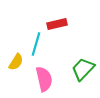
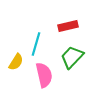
red rectangle: moved 11 px right, 2 px down
green trapezoid: moved 11 px left, 12 px up
pink semicircle: moved 4 px up
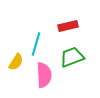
green trapezoid: rotated 25 degrees clockwise
pink semicircle: rotated 10 degrees clockwise
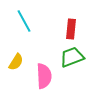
red rectangle: moved 3 px right, 3 px down; rotated 72 degrees counterclockwise
cyan line: moved 12 px left, 23 px up; rotated 45 degrees counterclockwise
pink semicircle: moved 1 px down
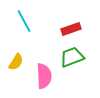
red rectangle: rotated 66 degrees clockwise
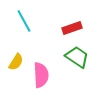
red rectangle: moved 1 px right, 1 px up
green trapezoid: moved 5 px right; rotated 55 degrees clockwise
pink semicircle: moved 3 px left, 1 px up
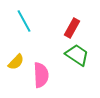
red rectangle: rotated 42 degrees counterclockwise
green trapezoid: moved 2 px up
yellow semicircle: rotated 12 degrees clockwise
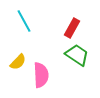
yellow semicircle: moved 2 px right
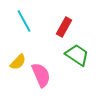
red rectangle: moved 8 px left, 1 px up
pink semicircle: rotated 20 degrees counterclockwise
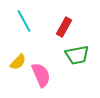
green trapezoid: rotated 135 degrees clockwise
